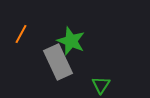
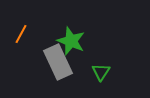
green triangle: moved 13 px up
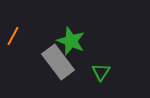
orange line: moved 8 px left, 2 px down
gray rectangle: rotated 12 degrees counterclockwise
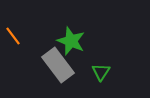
orange line: rotated 66 degrees counterclockwise
gray rectangle: moved 3 px down
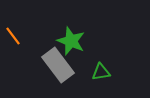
green triangle: rotated 48 degrees clockwise
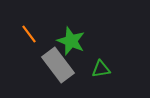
orange line: moved 16 px right, 2 px up
green triangle: moved 3 px up
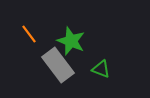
green triangle: rotated 30 degrees clockwise
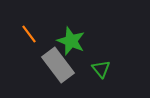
green triangle: rotated 30 degrees clockwise
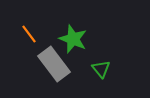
green star: moved 2 px right, 2 px up
gray rectangle: moved 4 px left, 1 px up
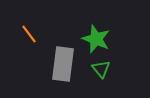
green star: moved 23 px right
gray rectangle: moved 9 px right; rotated 44 degrees clockwise
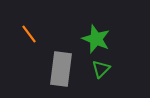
gray rectangle: moved 2 px left, 5 px down
green triangle: rotated 24 degrees clockwise
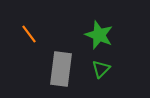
green star: moved 3 px right, 4 px up
